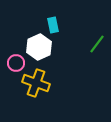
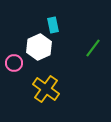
green line: moved 4 px left, 4 px down
pink circle: moved 2 px left
yellow cross: moved 10 px right, 6 px down; rotated 16 degrees clockwise
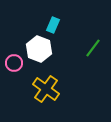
cyan rectangle: rotated 35 degrees clockwise
white hexagon: moved 2 px down; rotated 15 degrees counterclockwise
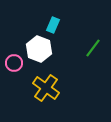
yellow cross: moved 1 px up
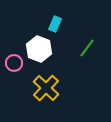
cyan rectangle: moved 2 px right, 1 px up
green line: moved 6 px left
yellow cross: rotated 8 degrees clockwise
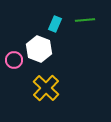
green line: moved 2 px left, 28 px up; rotated 48 degrees clockwise
pink circle: moved 3 px up
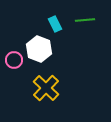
cyan rectangle: rotated 49 degrees counterclockwise
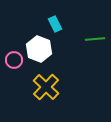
green line: moved 10 px right, 19 px down
yellow cross: moved 1 px up
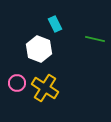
green line: rotated 18 degrees clockwise
pink circle: moved 3 px right, 23 px down
yellow cross: moved 1 px left, 1 px down; rotated 12 degrees counterclockwise
